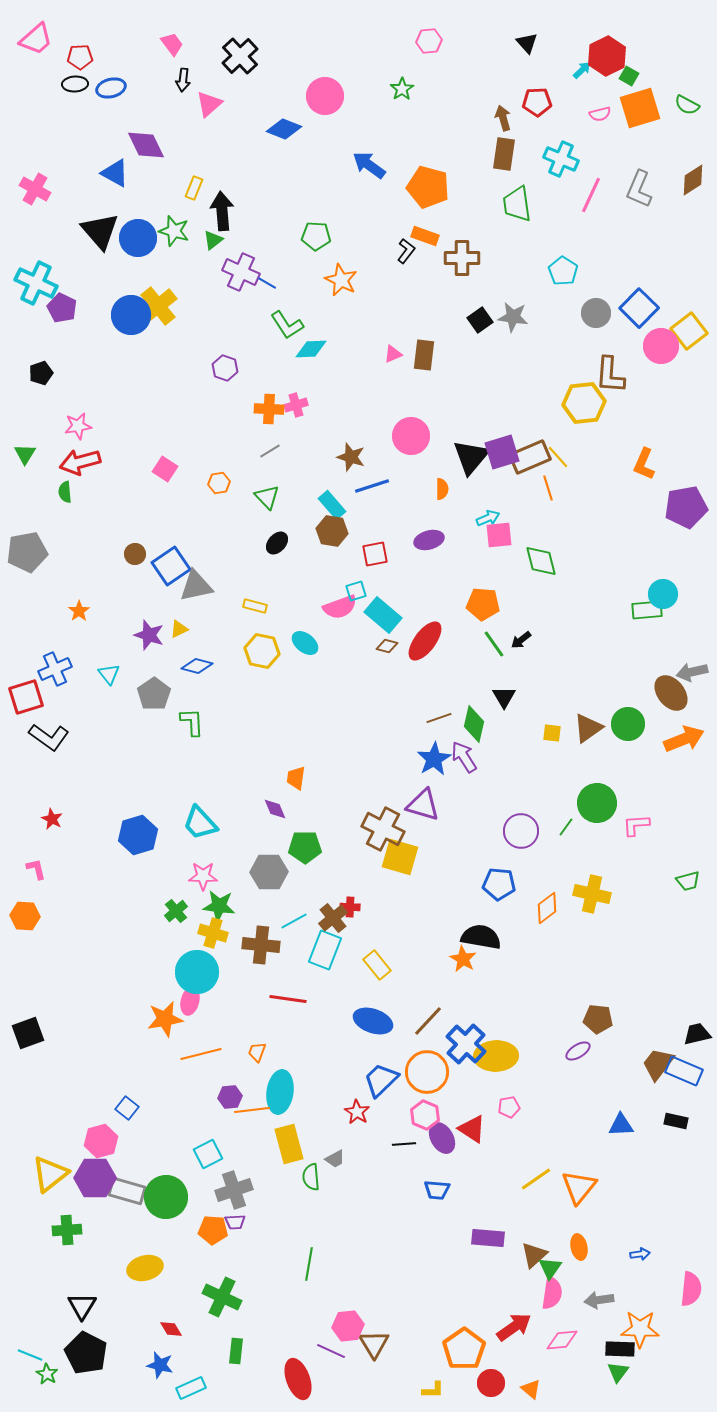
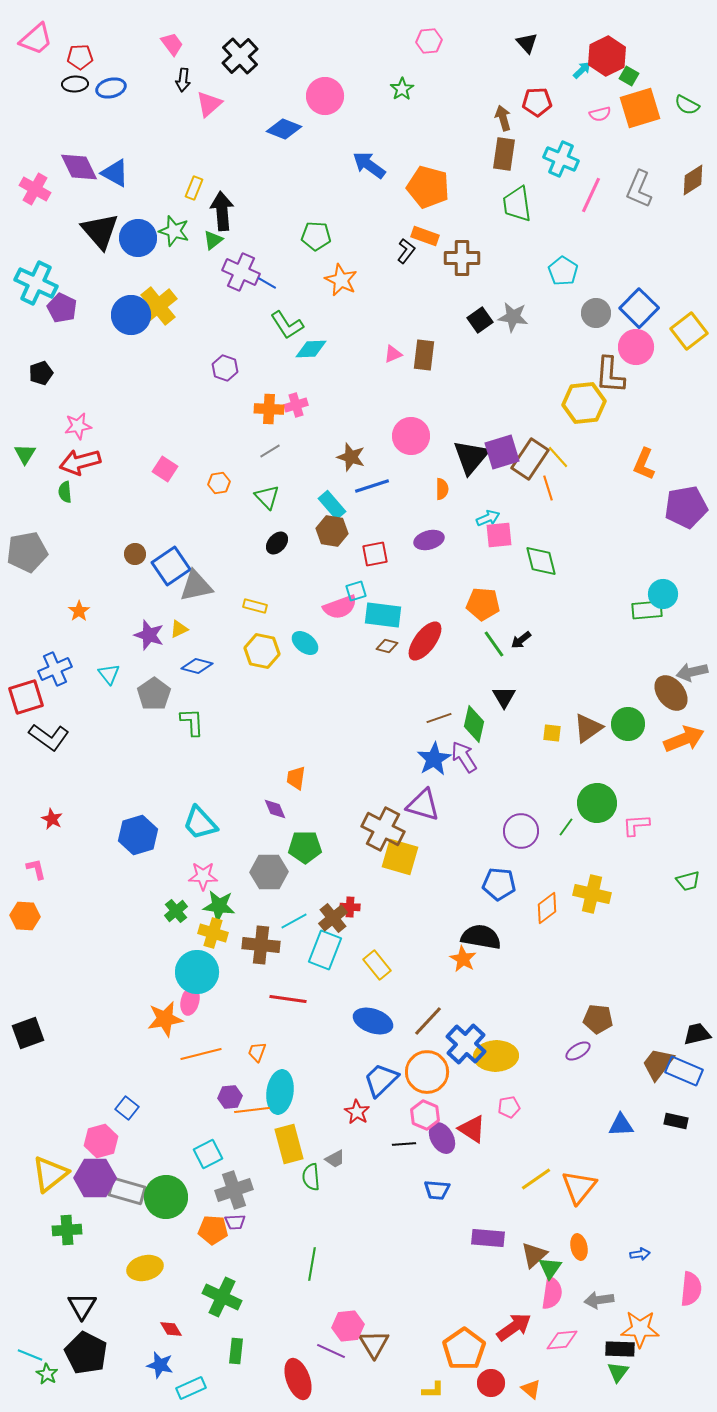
purple diamond at (146, 145): moved 67 px left, 22 px down
pink circle at (661, 346): moved 25 px left, 1 px down
brown rectangle at (530, 457): moved 2 px down; rotated 33 degrees counterclockwise
cyan rectangle at (383, 615): rotated 33 degrees counterclockwise
green line at (309, 1264): moved 3 px right
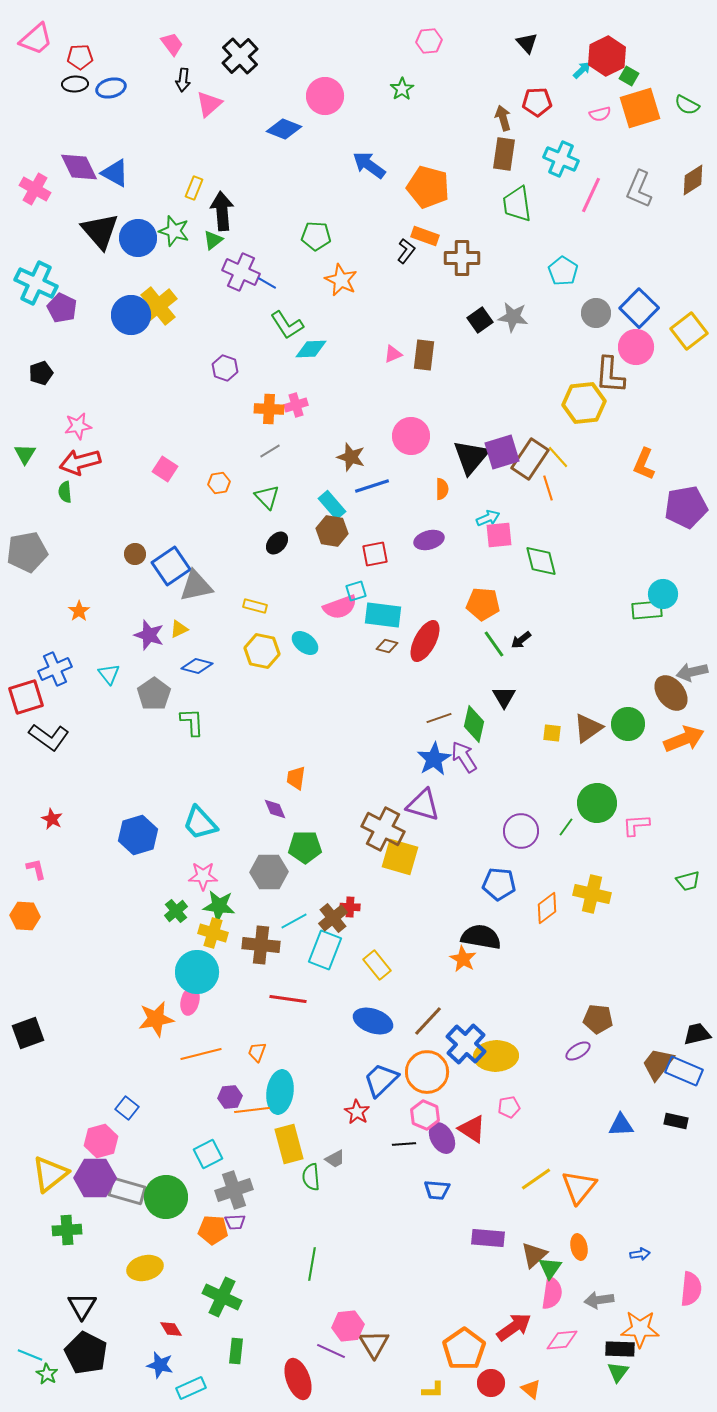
red ellipse at (425, 641): rotated 9 degrees counterclockwise
orange star at (165, 1019): moved 9 px left
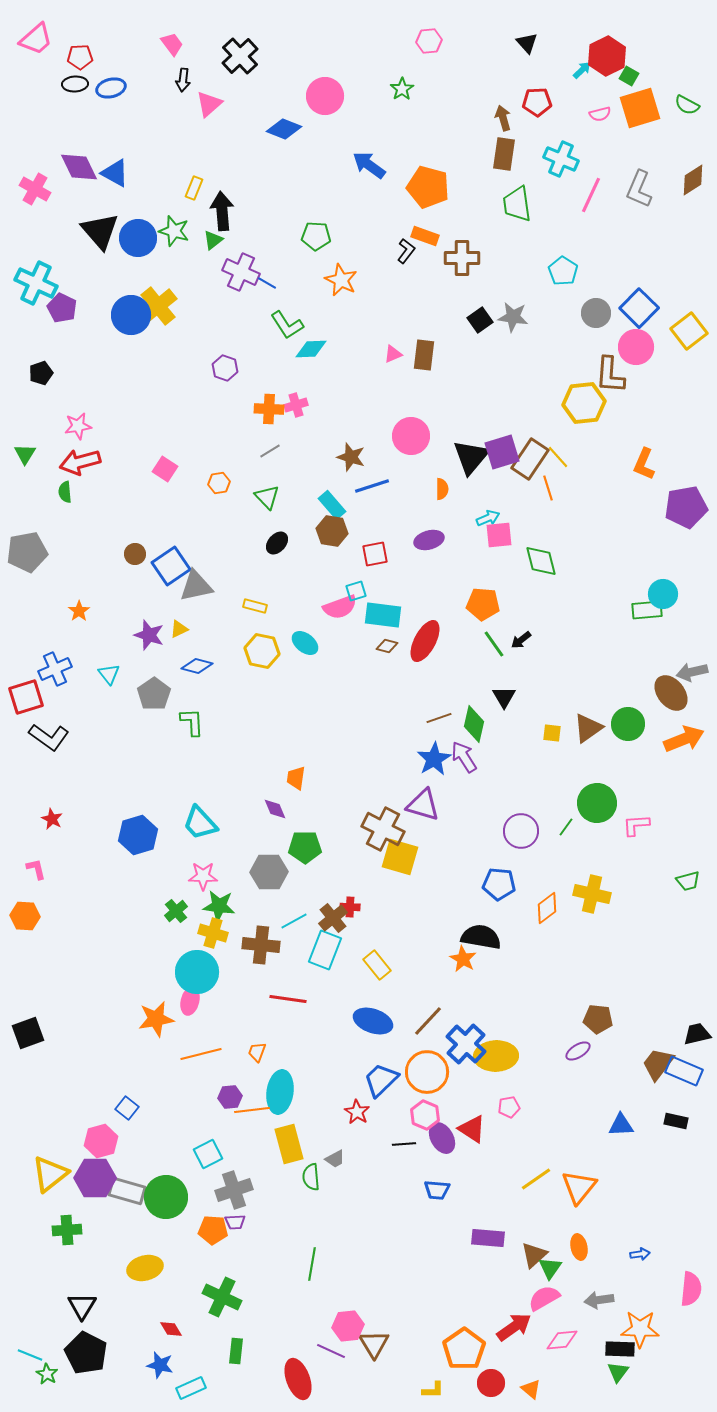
pink semicircle at (552, 1293): moved 8 px left, 5 px down; rotated 128 degrees counterclockwise
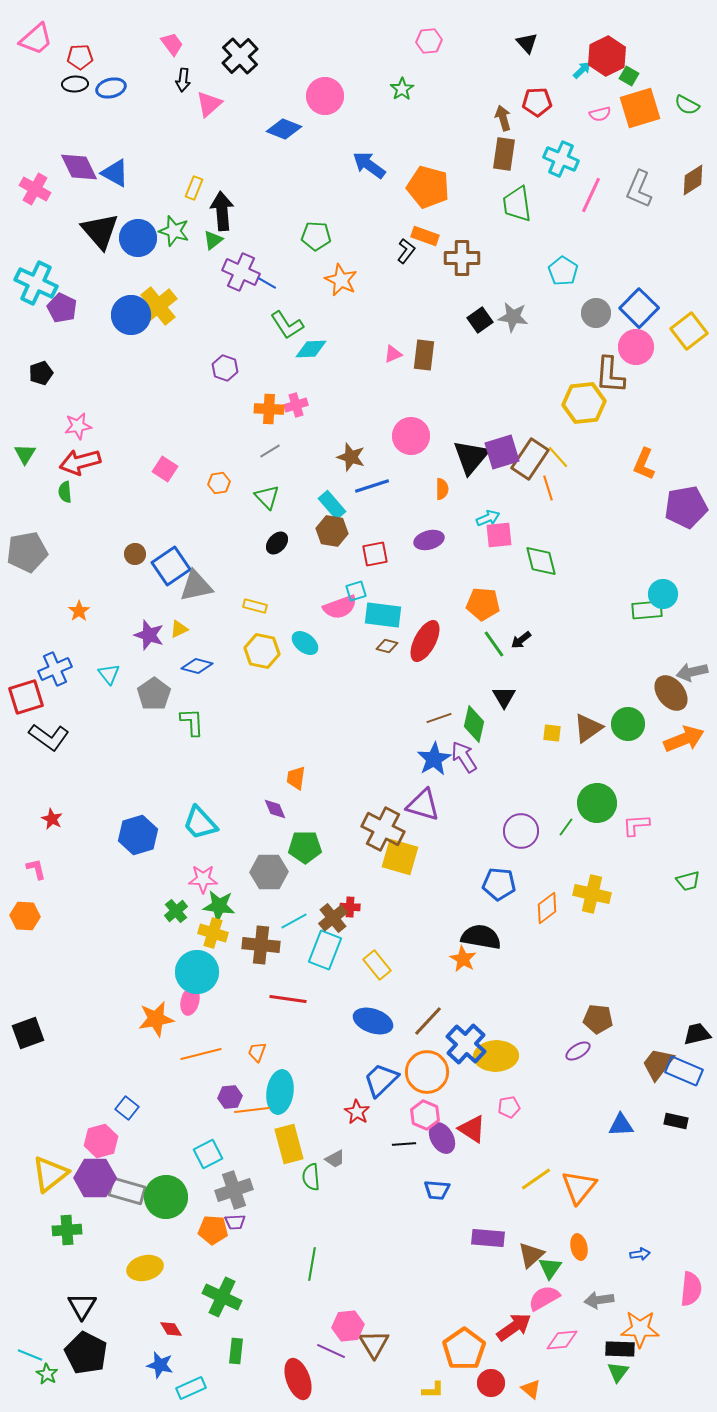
pink star at (203, 876): moved 3 px down
brown triangle at (534, 1255): moved 3 px left
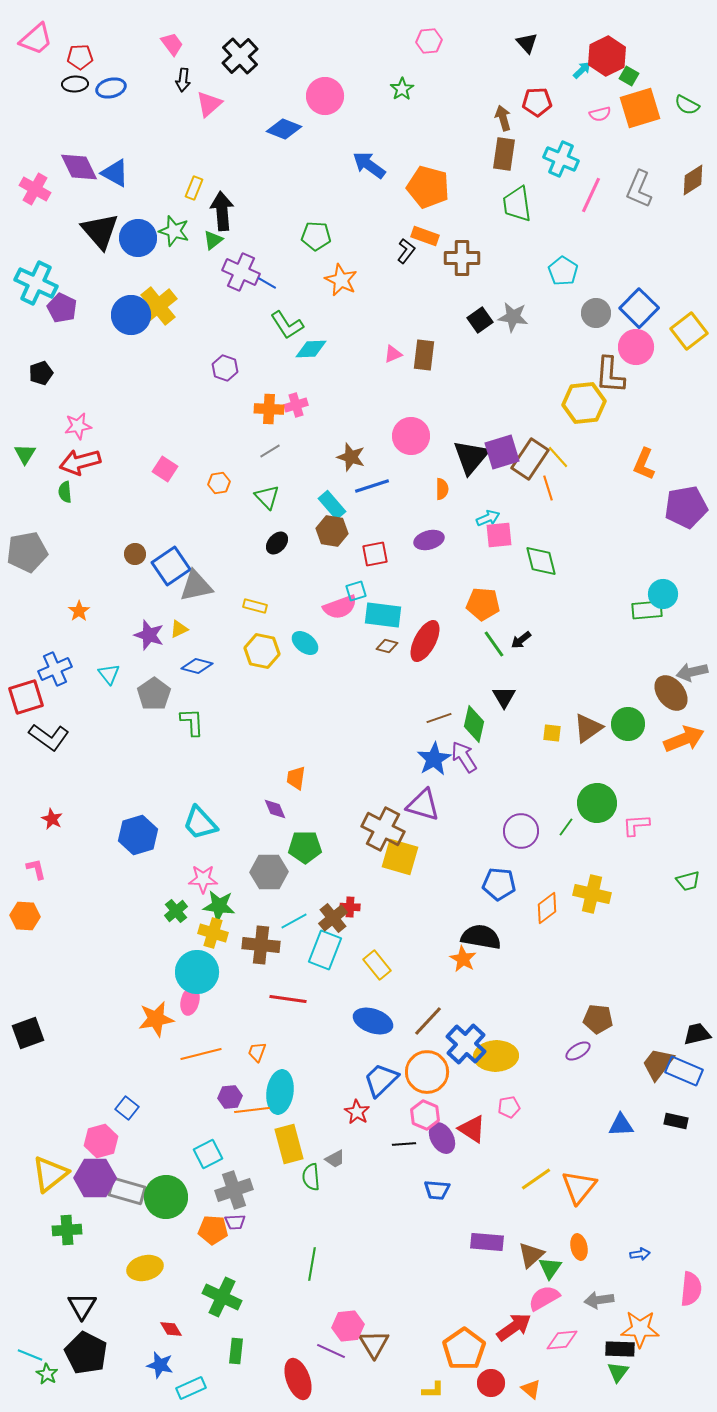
purple rectangle at (488, 1238): moved 1 px left, 4 px down
